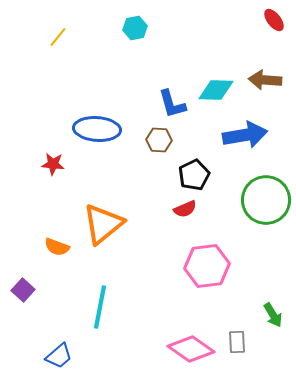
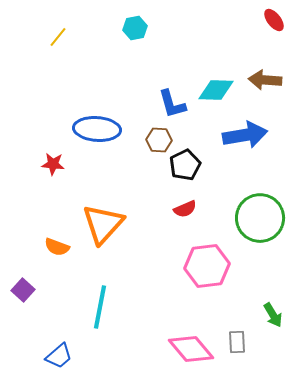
black pentagon: moved 9 px left, 10 px up
green circle: moved 6 px left, 18 px down
orange triangle: rotated 9 degrees counterclockwise
pink diamond: rotated 15 degrees clockwise
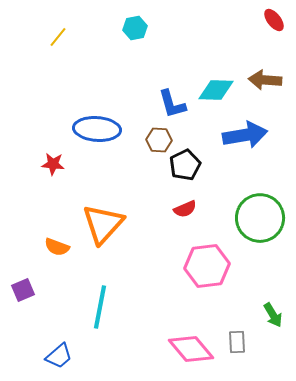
purple square: rotated 25 degrees clockwise
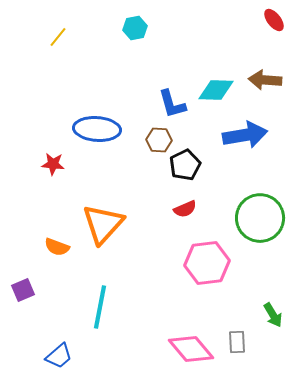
pink hexagon: moved 3 px up
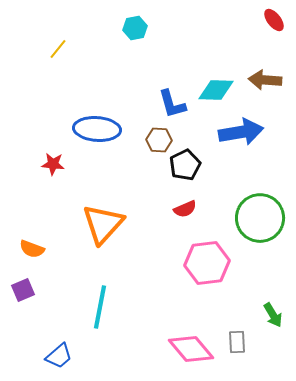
yellow line: moved 12 px down
blue arrow: moved 4 px left, 3 px up
orange semicircle: moved 25 px left, 2 px down
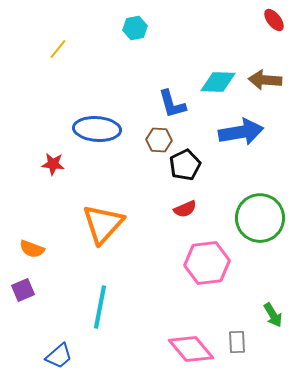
cyan diamond: moved 2 px right, 8 px up
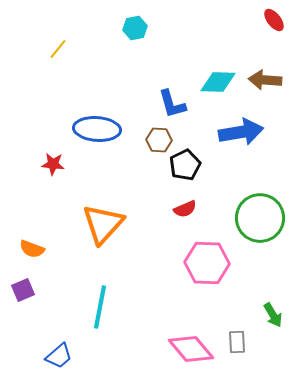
pink hexagon: rotated 9 degrees clockwise
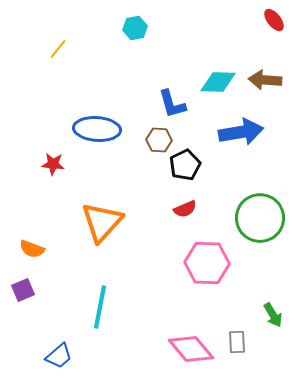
orange triangle: moved 1 px left, 2 px up
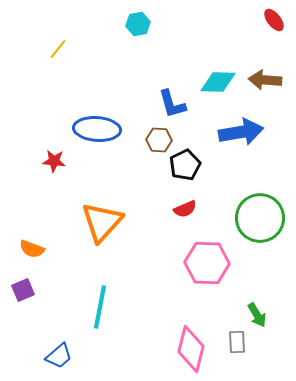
cyan hexagon: moved 3 px right, 4 px up
red star: moved 1 px right, 3 px up
green arrow: moved 16 px left
pink diamond: rotated 54 degrees clockwise
